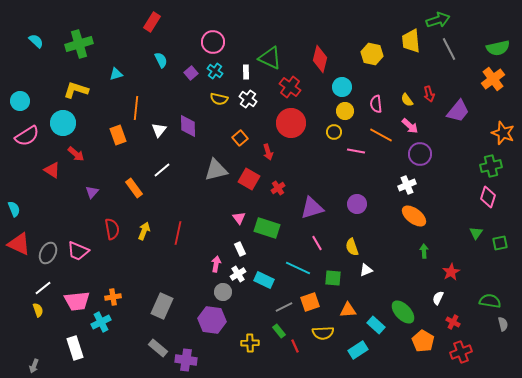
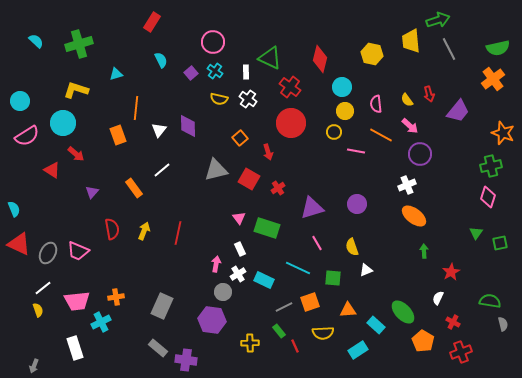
orange cross at (113, 297): moved 3 px right
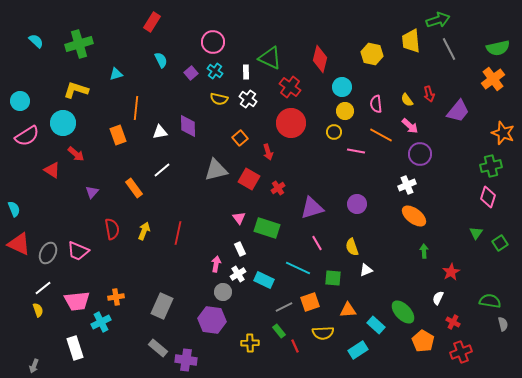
white triangle at (159, 130): moved 1 px right, 2 px down; rotated 42 degrees clockwise
green square at (500, 243): rotated 21 degrees counterclockwise
